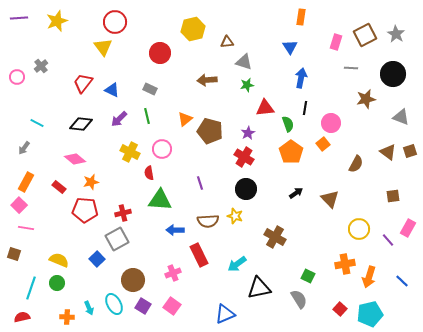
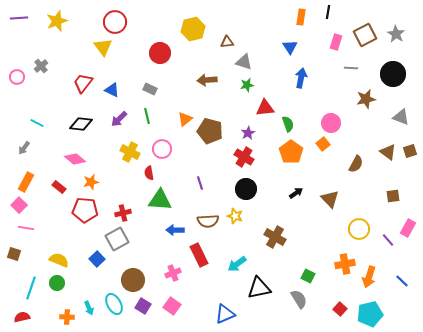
black line at (305, 108): moved 23 px right, 96 px up
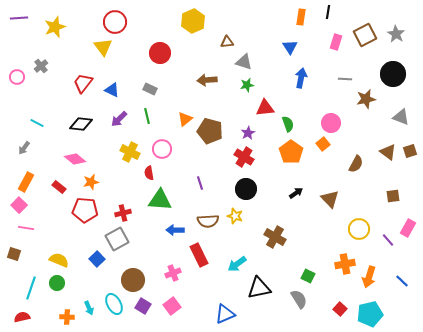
yellow star at (57, 21): moved 2 px left, 6 px down
yellow hexagon at (193, 29): moved 8 px up; rotated 10 degrees counterclockwise
gray line at (351, 68): moved 6 px left, 11 px down
pink square at (172, 306): rotated 18 degrees clockwise
